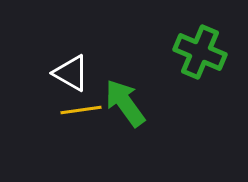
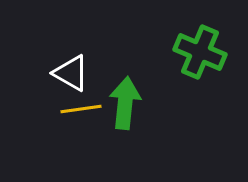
green arrow: rotated 42 degrees clockwise
yellow line: moved 1 px up
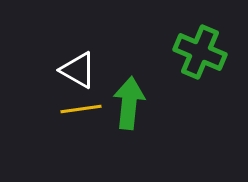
white triangle: moved 7 px right, 3 px up
green arrow: moved 4 px right
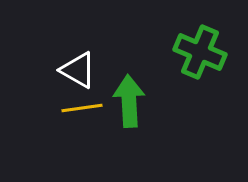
green arrow: moved 2 px up; rotated 9 degrees counterclockwise
yellow line: moved 1 px right, 1 px up
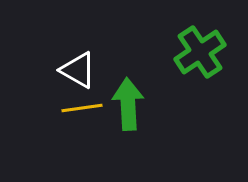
green cross: rotated 33 degrees clockwise
green arrow: moved 1 px left, 3 px down
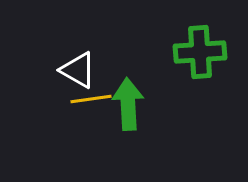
green cross: rotated 30 degrees clockwise
yellow line: moved 9 px right, 9 px up
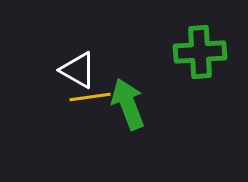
yellow line: moved 1 px left, 2 px up
green arrow: rotated 18 degrees counterclockwise
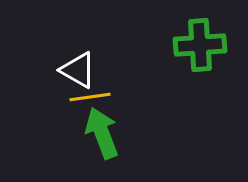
green cross: moved 7 px up
green arrow: moved 26 px left, 29 px down
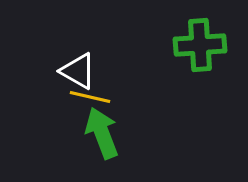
white triangle: moved 1 px down
yellow line: rotated 21 degrees clockwise
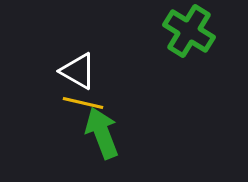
green cross: moved 11 px left, 14 px up; rotated 36 degrees clockwise
yellow line: moved 7 px left, 6 px down
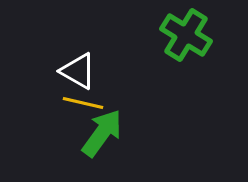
green cross: moved 3 px left, 4 px down
green arrow: rotated 57 degrees clockwise
